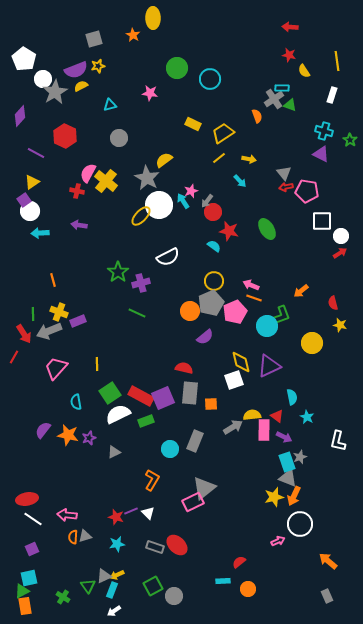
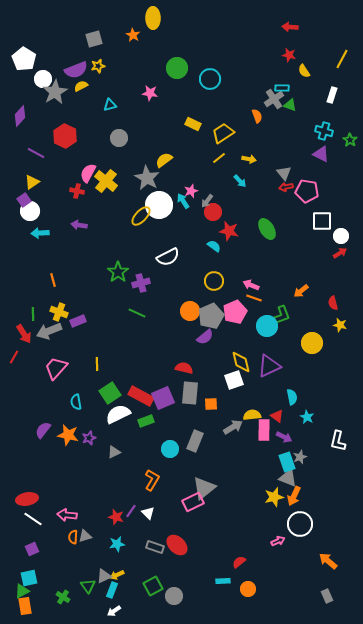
yellow line at (337, 61): moved 5 px right, 2 px up; rotated 36 degrees clockwise
gray pentagon at (211, 303): moved 13 px down
purple line at (131, 511): rotated 32 degrees counterclockwise
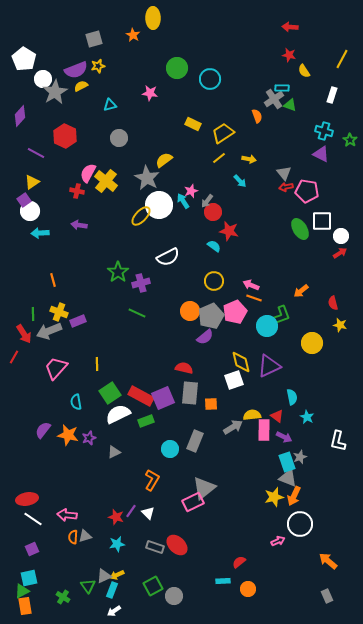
green ellipse at (267, 229): moved 33 px right
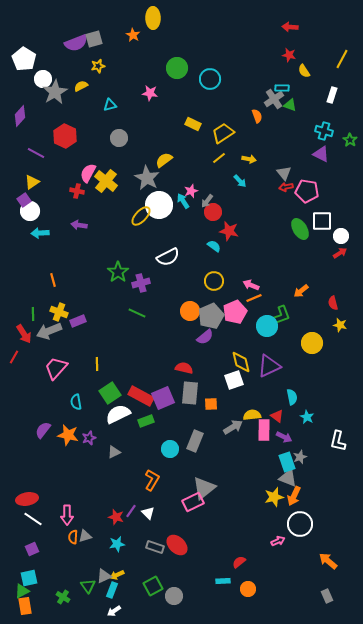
purple semicircle at (76, 70): moved 27 px up
orange line at (254, 298): rotated 42 degrees counterclockwise
pink arrow at (67, 515): rotated 96 degrees counterclockwise
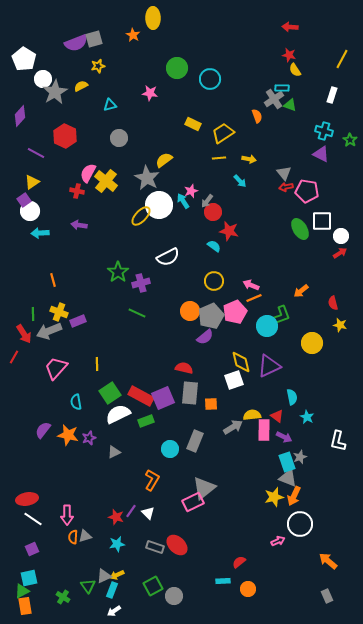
yellow semicircle at (304, 71): moved 9 px left, 1 px up
yellow line at (219, 158): rotated 32 degrees clockwise
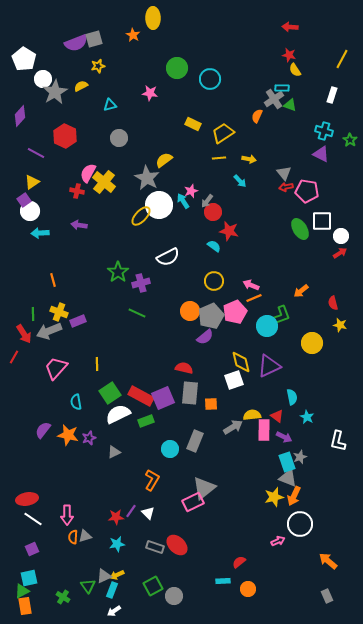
orange semicircle at (257, 116): rotated 136 degrees counterclockwise
yellow cross at (106, 181): moved 2 px left, 1 px down
red star at (116, 517): rotated 21 degrees counterclockwise
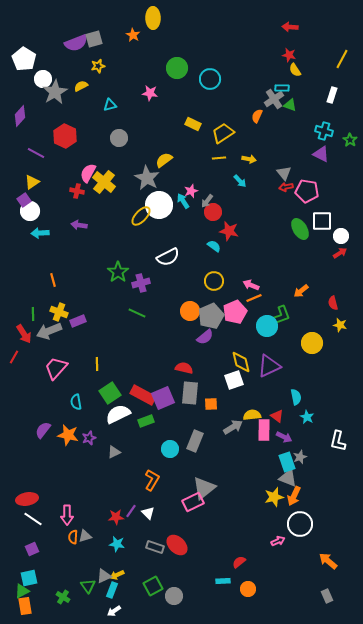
red rectangle at (141, 396): moved 2 px right, 1 px up
cyan semicircle at (292, 397): moved 4 px right
cyan star at (117, 544): rotated 21 degrees clockwise
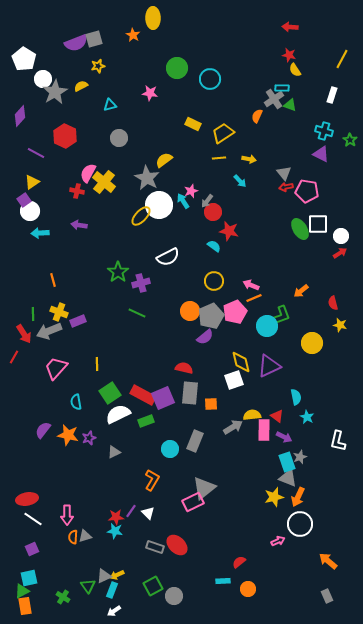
white square at (322, 221): moved 4 px left, 3 px down
orange arrow at (294, 496): moved 4 px right, 1 px down
cyan star at (117, 544): moved 2 px left, 13 px up
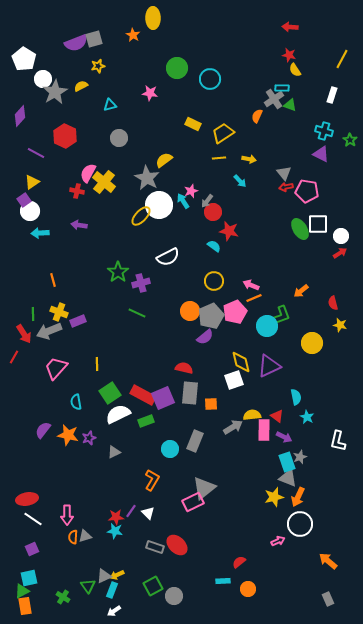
gray rectangle at (327, 596): moved 1 px right, 3 px down
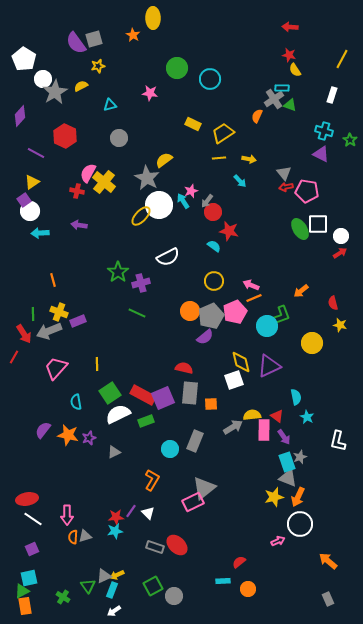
purple semicircle at (76, 43): rotated 75 degrees clockwise
purple arrow at (284, 437): rotated 28 degrees clockwise
cyan star at (115, 531): rotated 21 degrees counterclockwise
